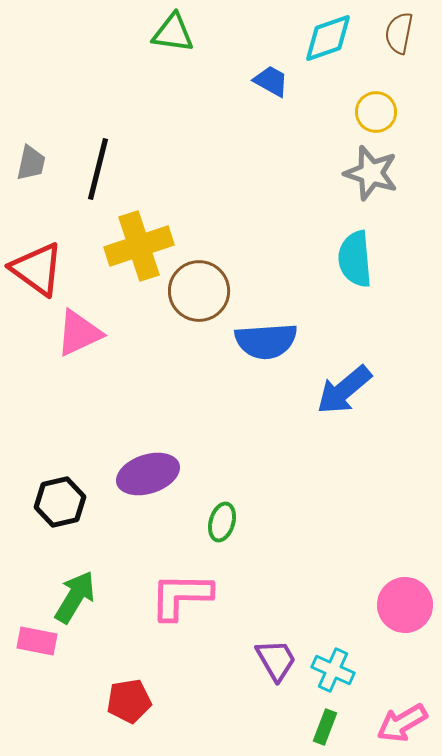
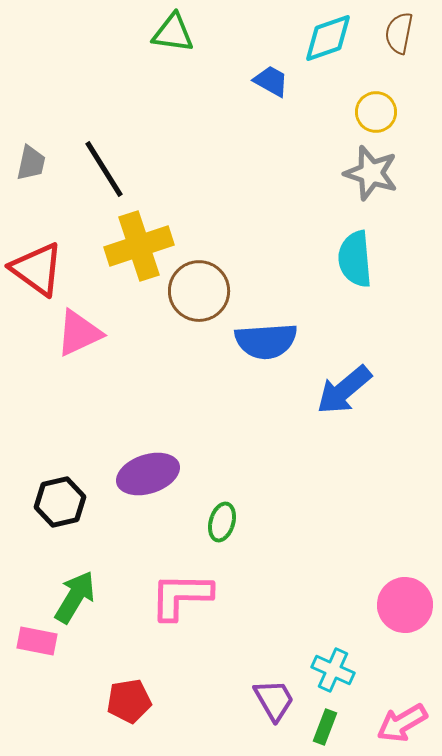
black line: moved 6 px right; rotated 46 degrees counterclockwise
purple trapezoid: moved 2 px left, 40 px down
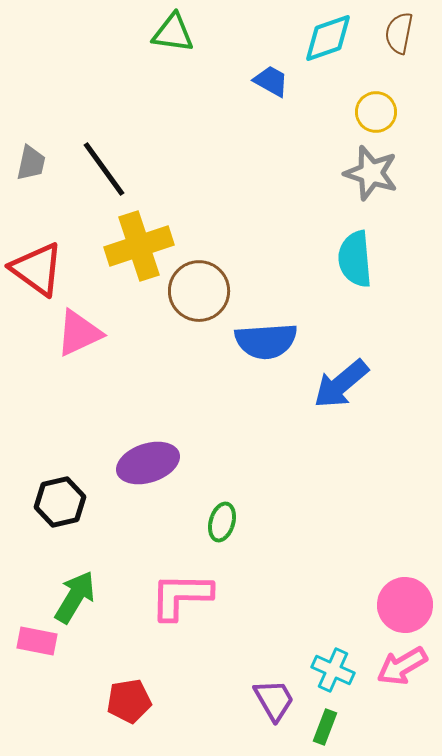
black line: rotated 4 degrees counterclockwise
blue arrow: moved 3 px left, 6 px up
purple ellipse: moved 11 px up
pink arrow: moved 57 px up
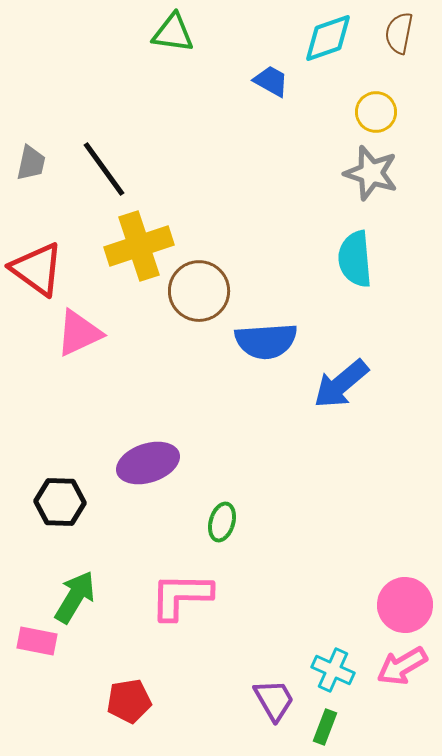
black hexagon: rotated 15 degrees clockwise
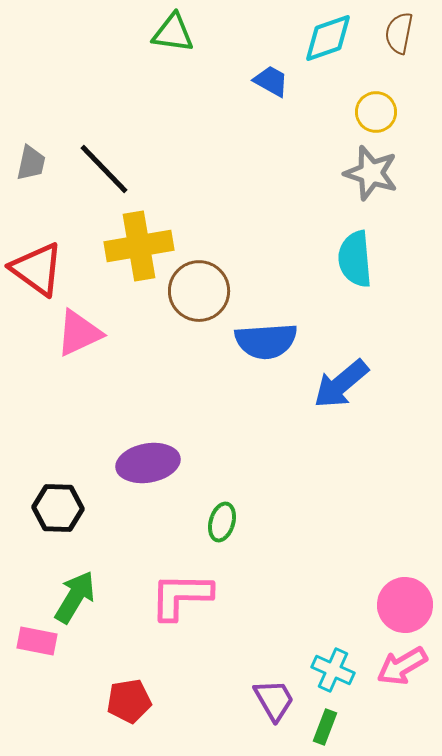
black line: rotated 8 degrees counterclockwise
yellow cross: rotated 8 degrees clockwise
purple ellipse: rotated 8 degrees clockwise
black hexagon: moved 2 px left, 6 px down
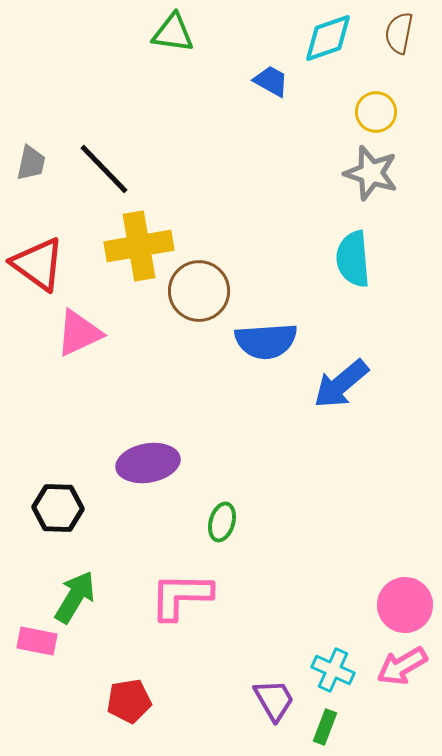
cyan semicircle: moved 2 px left
red triangle: moved 1 px right, 5 px up
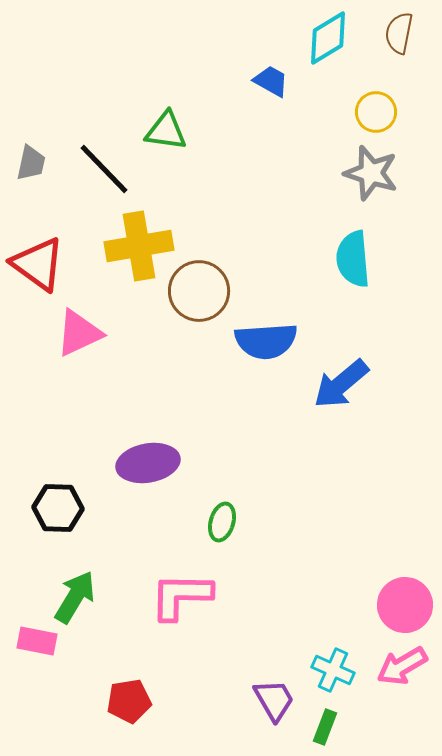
green triangle: moved 7 px left, 98 px down
cyan diamond: rotated 12 degrees counterclockwise
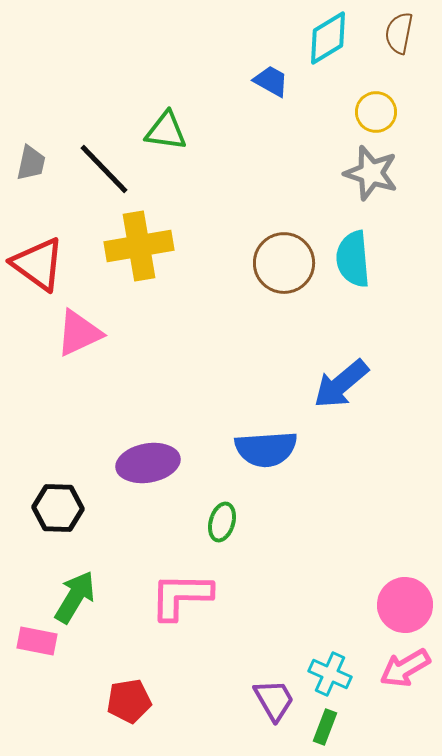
brown circle: moved 85 px right, 28 px up
blue semicircle: moved 108 px down
pink arrow: moved 3 px right, 2 px down
cyan cross: moved 3 px left, 4 px down
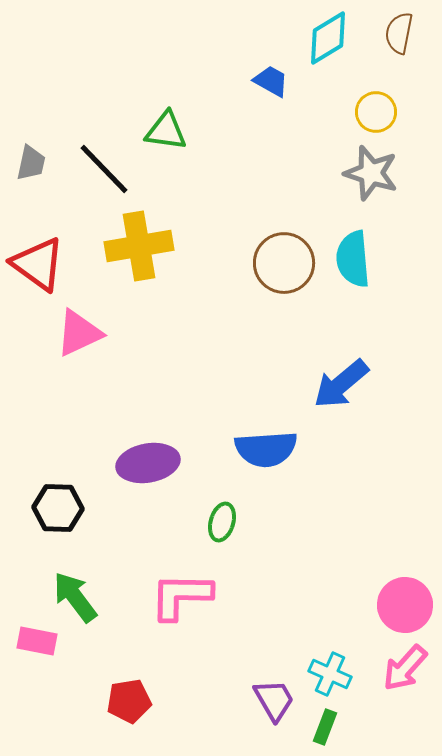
green arrow: rotated 68 degrees counterclockwise
pink arrow: rotated 18 degrees counterclockwise
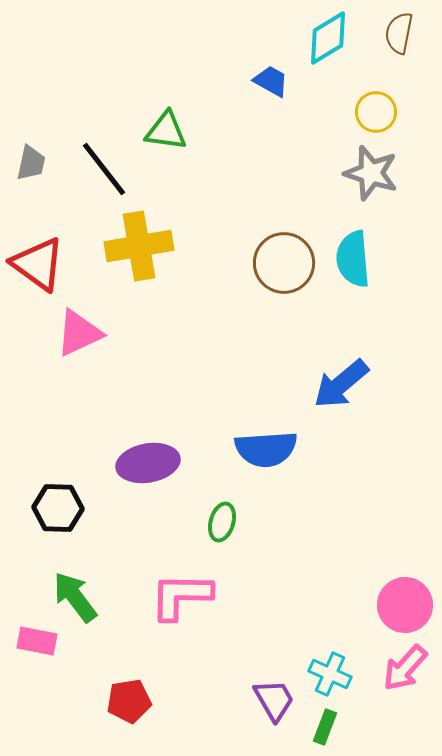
black line: rotated 6 degrees clockwise
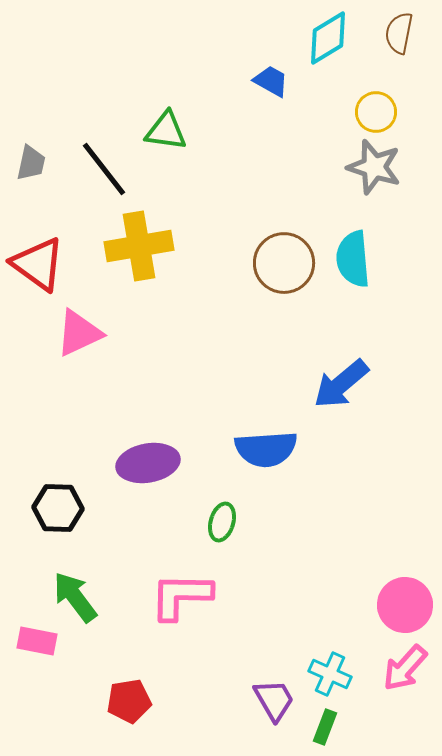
gray star: moved 3 px right, 6 px up
